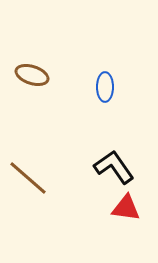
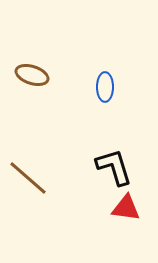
black L-shape: rotated 18 degrees clockwise
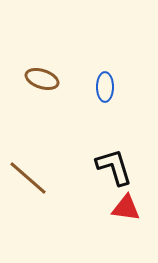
brown ellipse: moved 10 px right, 4 px down
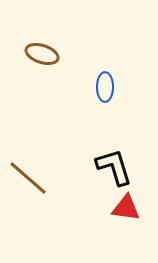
brown ellipse: moved 25 px up
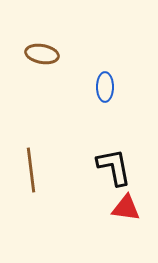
brown ellipse: rotated 8 degrees counterclockwise
black L-shape: rotated 6 degrees clockwise
brown line: moved 3 px right, 8 px up; rotated 42 degrees clockwise
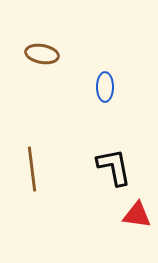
brown line: moved 1 px right, 1 px up
red triangle: moved 11 px right, 7 px down
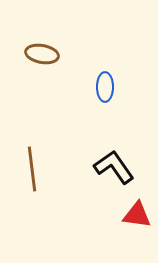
black L-shape: rotated 24 degrees counterclockwise
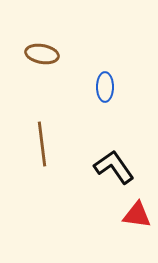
brown line: moved 10 px right, 25 px up
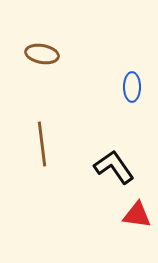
blue ellipse: moved 27 px right
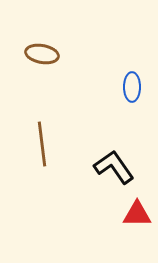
red triangle: moved 1 px up; rotated 8 degrees counterclockwise
